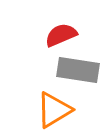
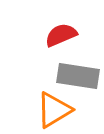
gray rectangle: moved 6 px down
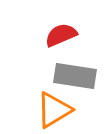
gray rectangle: moved 3 px left
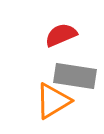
orange triangle: moved 1 px left, 9 px up
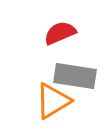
red semicircle: moved 1 px left, 2 px up
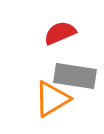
orange triangle: moved 1 px left, 2 px up
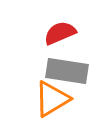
gray rectangle: moved 8 px left, 5 px up
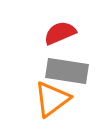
orange triangle: rotated 6 degrees counterclockwise
